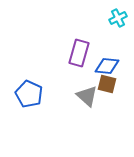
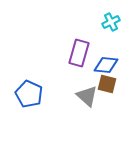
cyan cross: moved 7 px left, 4 px down
blue diamond: moved 1 px left, 1 px up
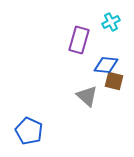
purple rectangle: moved 13 px up
brown square: moved 7 px right, 3 px up
blue pentagon: moved 37 px down
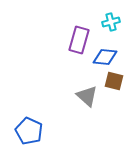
cyan cross: rotated 12 degrees clockwise
blue diamond: moved 1 px left, 8 px up
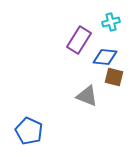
purple rectangle: rotated 16 degrees clockwise
brown square: moved 4 px up
gray triangle: rotated 20 degrees counterclockwise
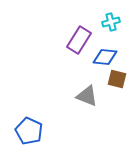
brown square: moved 3 px right, 2 px down
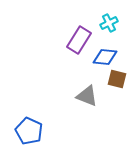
cyan cross: moved 2 px left, 1 px down; rotated 12 degrees counterclockwise
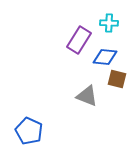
cyan cross: rotated 30 degrees clockwise
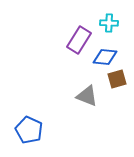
brown square: rotated 30 degrees counterclockwise
blue pentagon: moved 1 px up
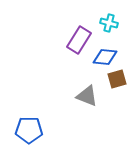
cyan cross: rotated 12 degrees clockwise
blue pentagon: rotated 24 degrees counterclockwise
